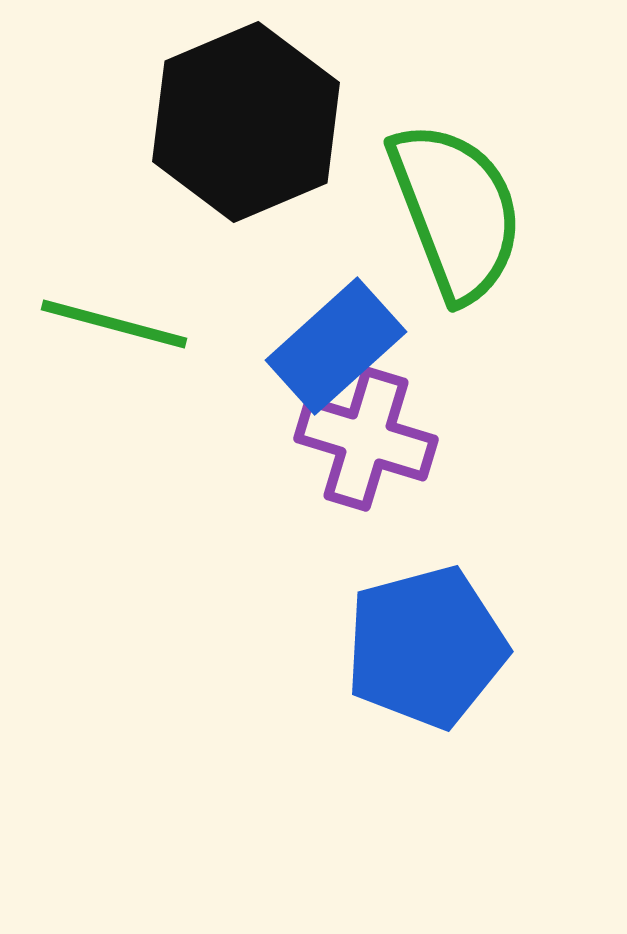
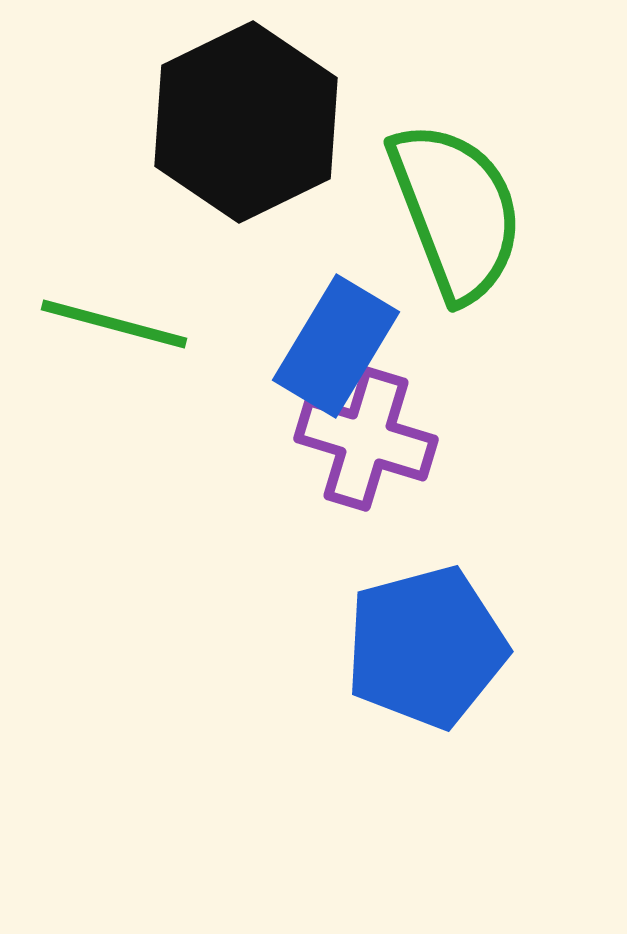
black hexagon: rotated 3 degrees counterclockwise
blue rectangle: rotated 17 degrees counterclockwise
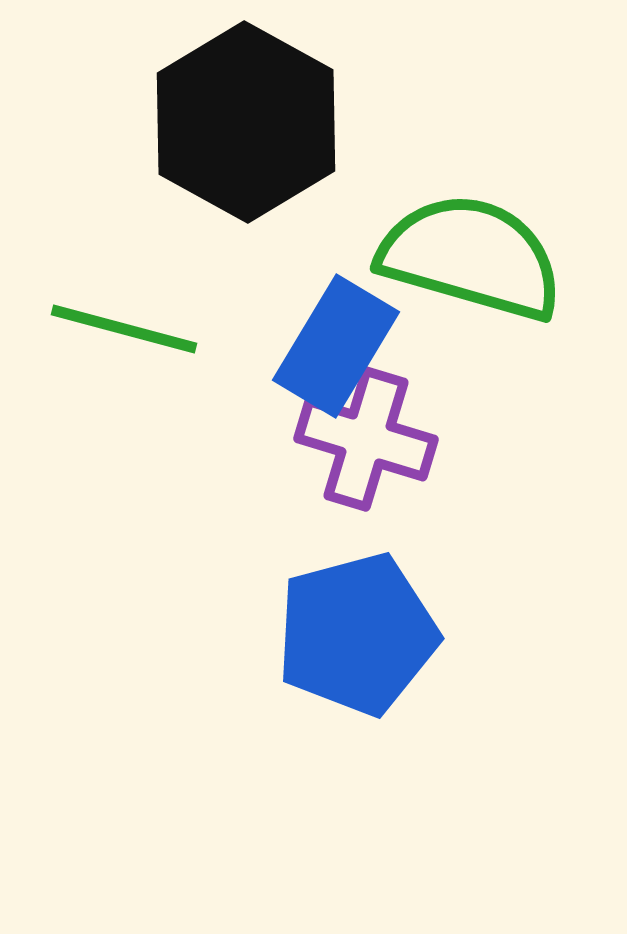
black hexagon: rotated 5 degrees counterclockwise
green semicircle: moved 15 px right, 46 px down; rotated 53 degrees counterclockwise
green line: moved 10 px right, 5 px down
blue pentagon: moved 69 px left, 13 px up
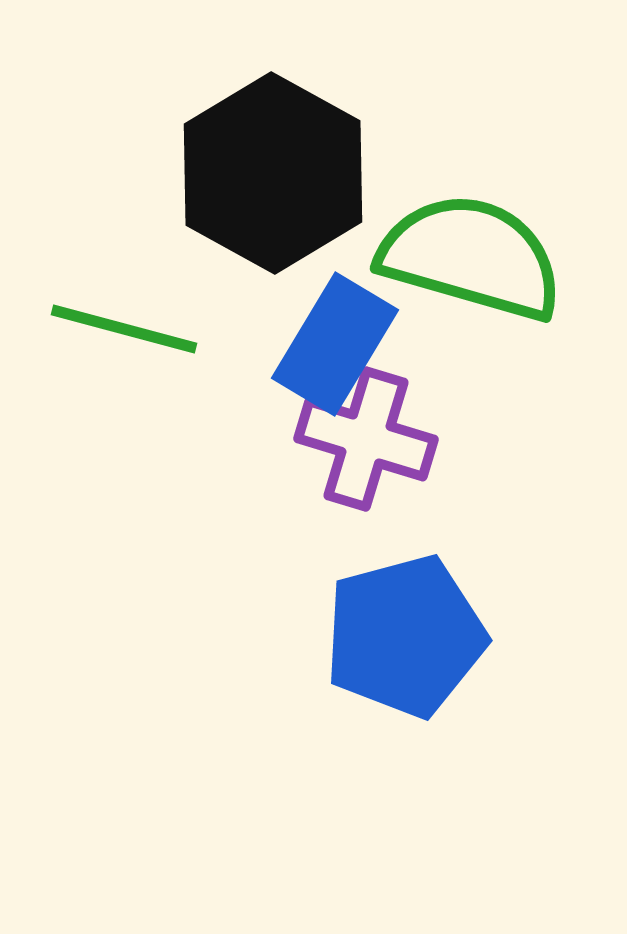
black hexagon: moved 27 px right, 51 px down
blue rectangle: moved 1 px left, 2 px up
blue pentagon: moved 48 px right, 2 px down
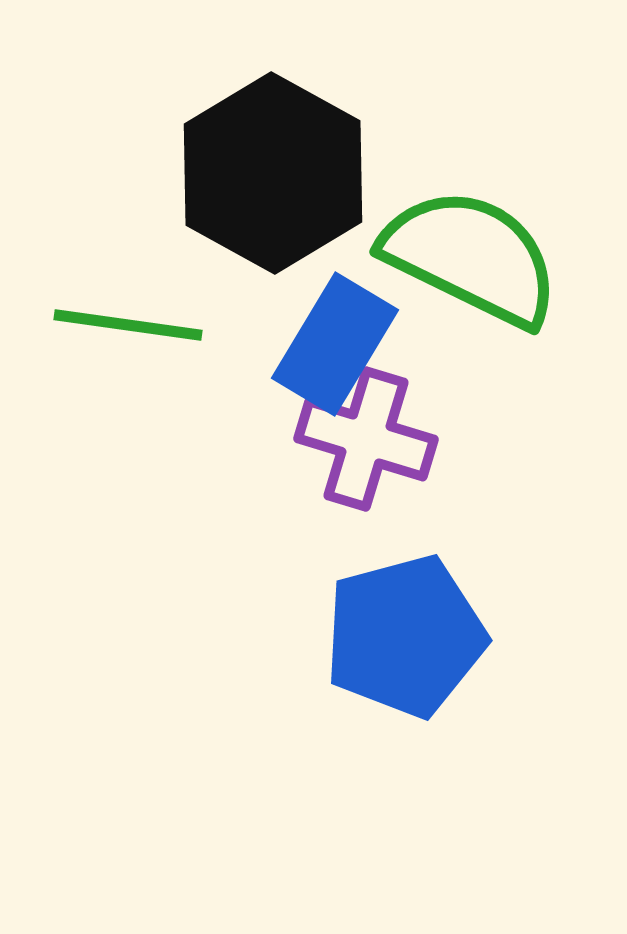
green semicircle: rotated 10 degrees clockwise
green line: moved 4 px right, 4 px up; rotated 7 degrees counterclockwise
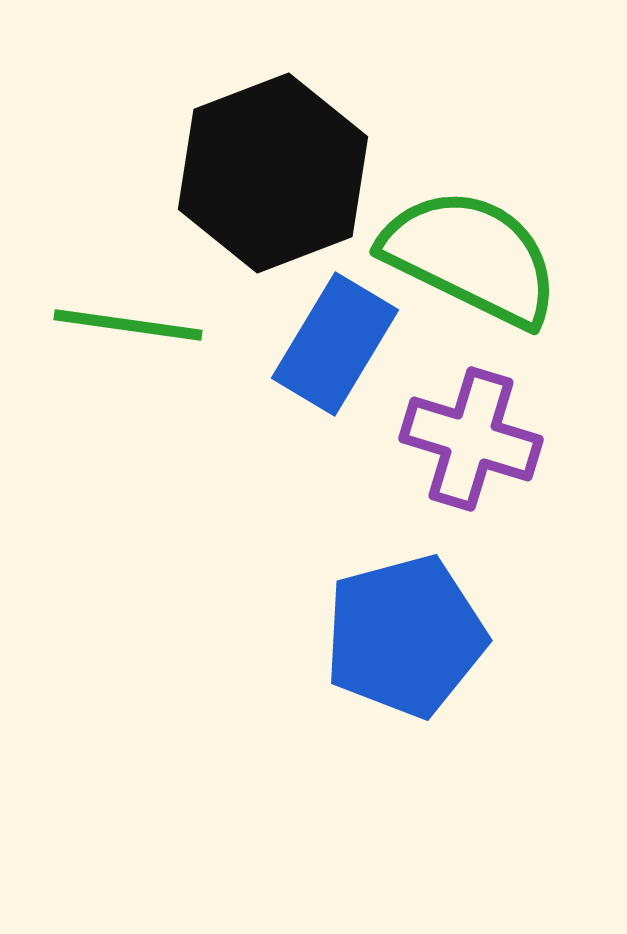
black hexagon: rotated 10 degrees clockwise
purple cross: moved 105 px right
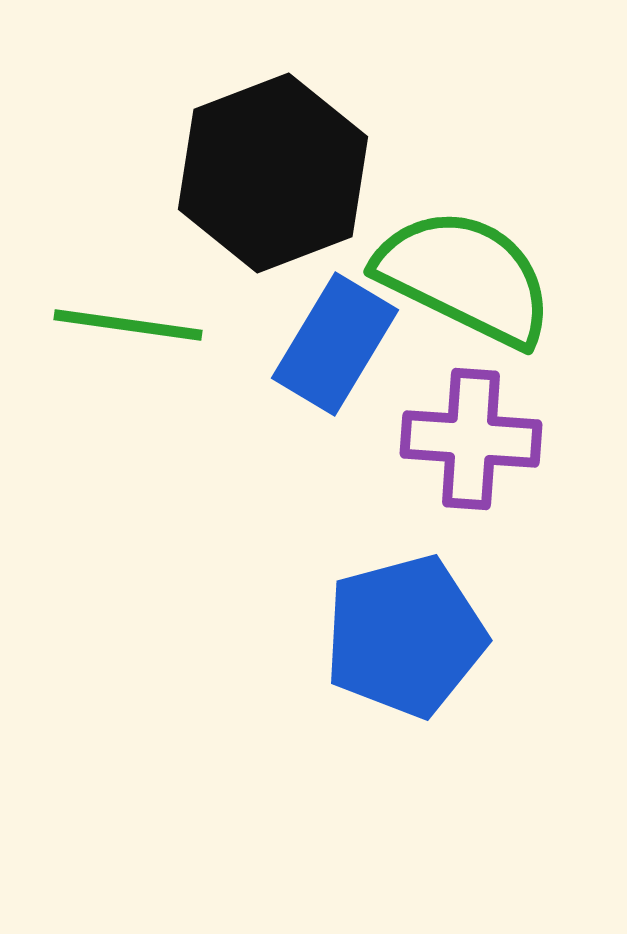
green semicircle: moved 6 px left, 20 px down
purple cross: rotated 13 degrees counterclockwise
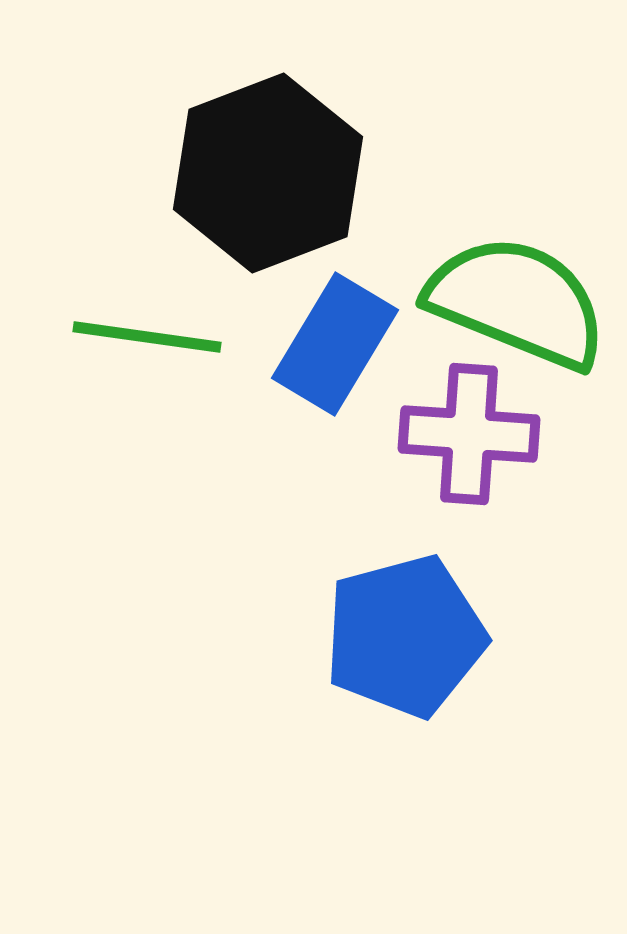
black hexagon: moved 5 px left
green semicircle: moved 52 px right, 25 px down; rotated 4 degrees counterclockwise
green line: moved 19 px right, 12 px down
purple cross: moved 2 px left, 5 px up
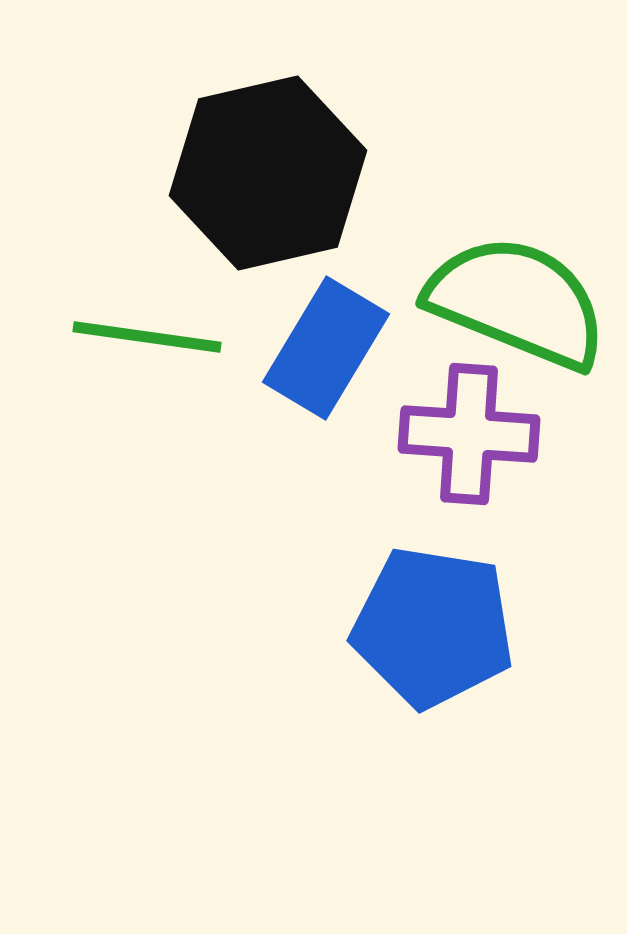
black hexagon: rotated 8 degrees clockwise
blue rectangle: moved 9 px left, 4 px down
blue pentagon: moved 28 px right, 9 px up; rotated 24 degrees clockwise
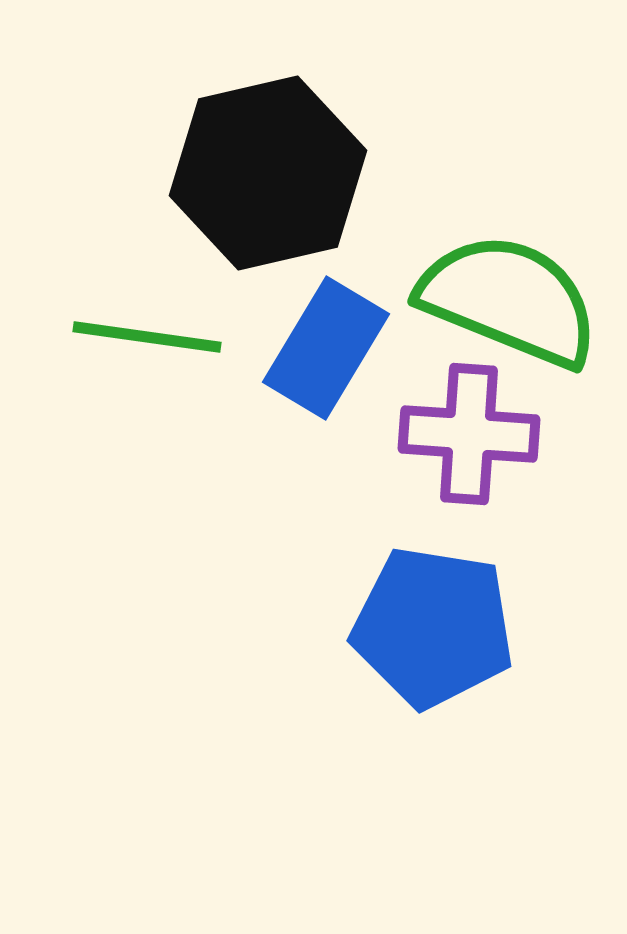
green semicircle: moved 8 px left, 2 px up
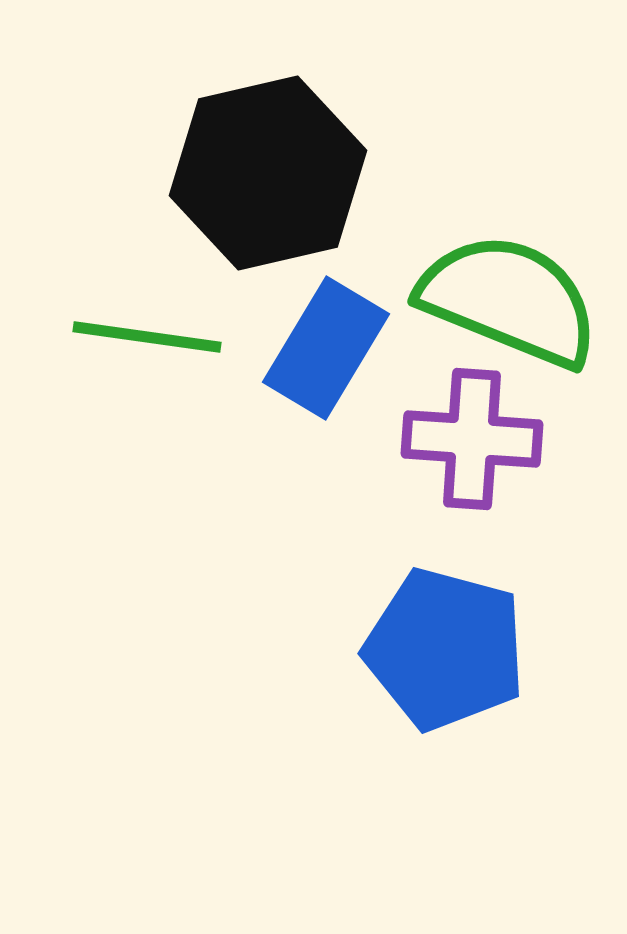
purple cross: moved 3 px right, 5 px down
blue pentagon: moved 12 px right, 22 px down; rotated 6 degrees clockwise
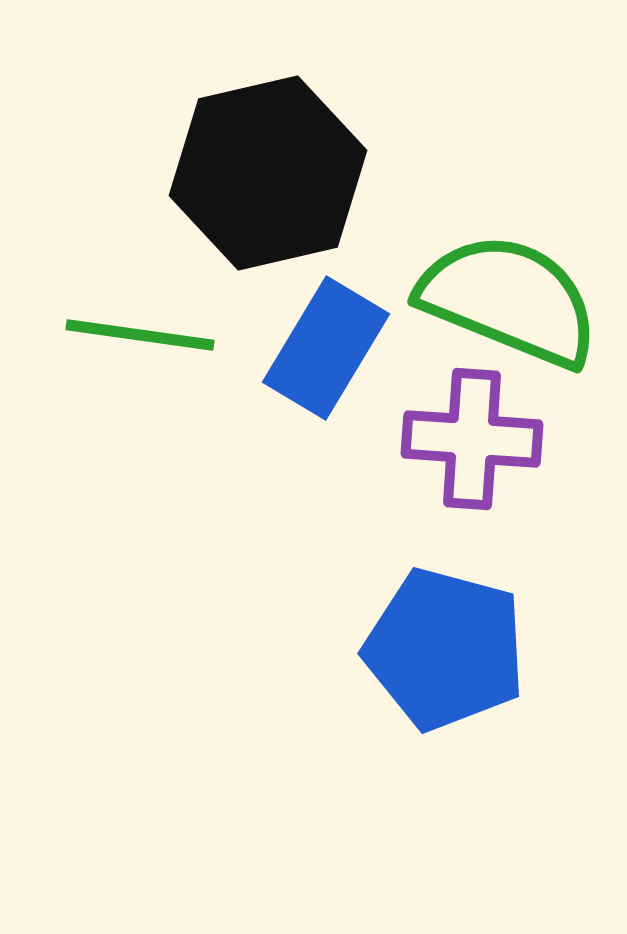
green line: moved 7 px left, 2 px up
